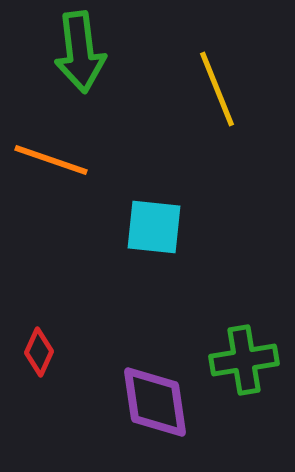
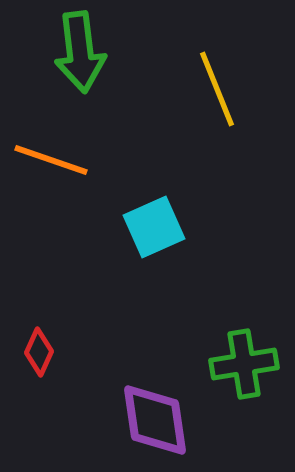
cyan square: rotated 30 degrees counterclockwise
green cross: moved 4 px down
purple diamond: moved 18 px down
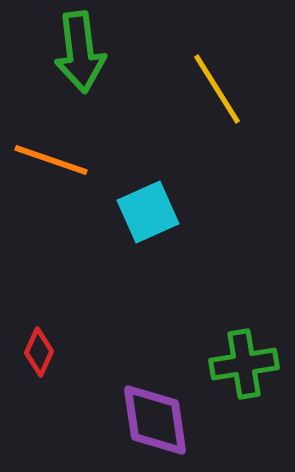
yellow line: rotated 10 degrees counterclockwise
cyan square: moved 6 px left, 15 px up
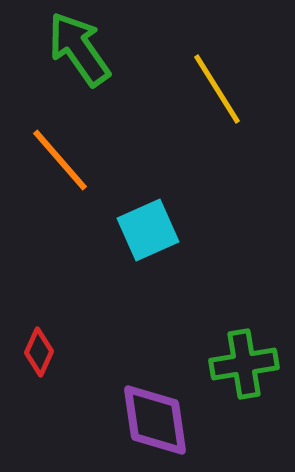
green arrow: moved 1 px left, 3 px up; rotated 152 degrees clockwise
orange line: moved 9 px right; rotated 30 degrees clockwise
cyan square: moved 18 px down
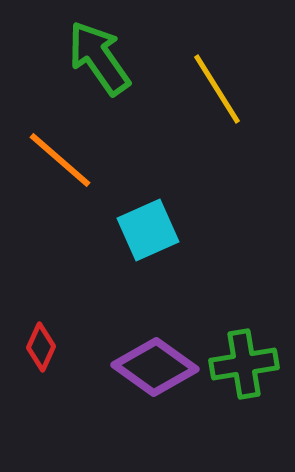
green arrow: moved 20 px right, 9 px down
orange line: rotated 8 degrees counterclockwise
red diamond: moved 2 px right, 5 px up
purple diamond: moved 53 px up; rotated 46 degrees counterclockwise
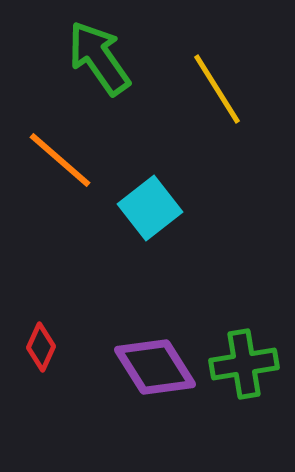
cyan square: moved 2 px right, 22 px up; rotated 14 degrees counterclockwise
purple diamond: rotated 22 degrees clockwise
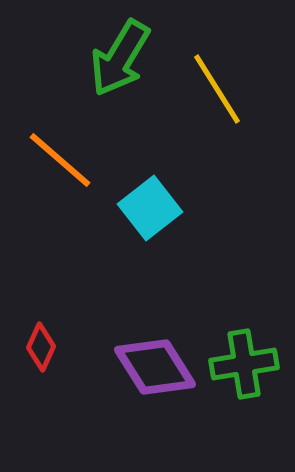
green arrow: moved 21 px right; rotated 114 degrees counterclockwise
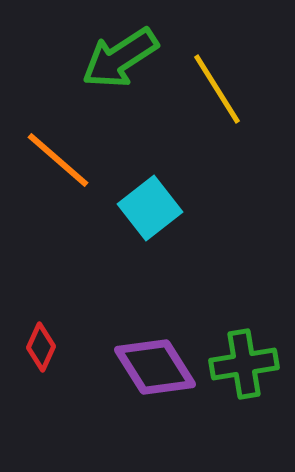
green arrow: rotated 26 degrees clockwise
orange line: moved 2 px left
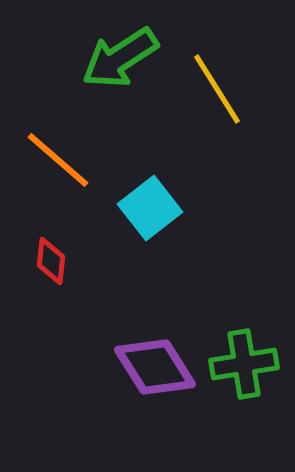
red diamond: moved 10 px right, 86 px up; rotated 18 degrees counterclockwise
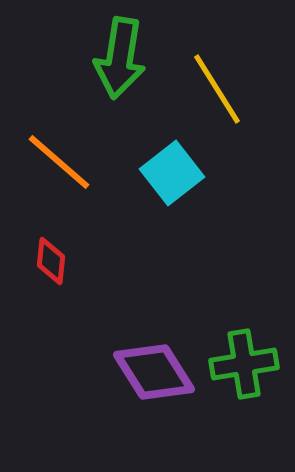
green arrow: rotated 48 degrees counterclockwise
orange line: moved 1 px right, 2 px down
cyan square: moved 22 px right, 35 px up
purple diamond: moved 1 px left, 5 px down
